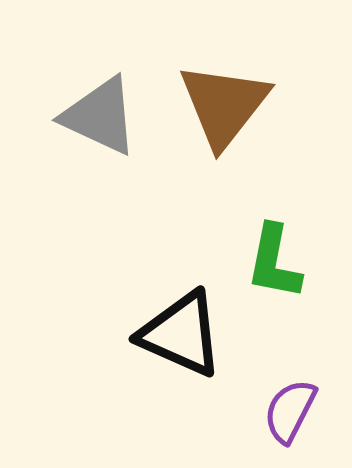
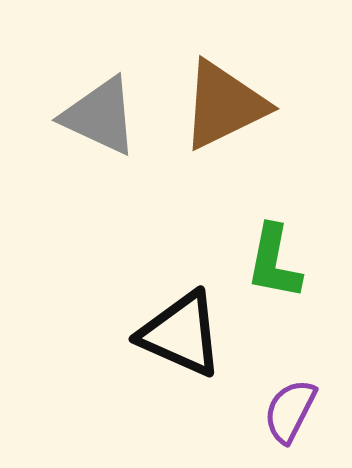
brown triangle: rotated 26 degrees clockwise
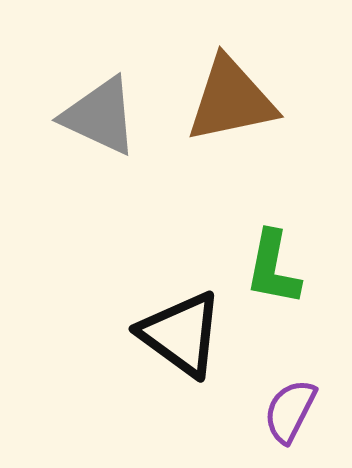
brown triangle: moved 7 px right, 5 px up; rotated 14 degrees clockwise
green L-shape: moved 1 px left, 6 px down
black triangle: rotated 12 degrees clockwise
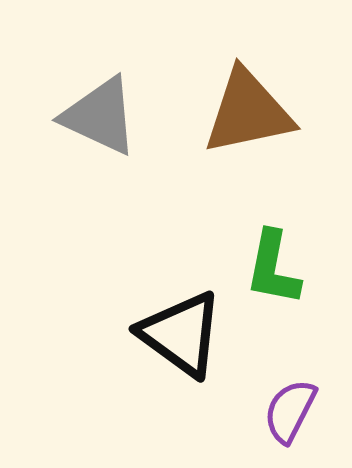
brown triangle: moved 17 px right, 12 px down
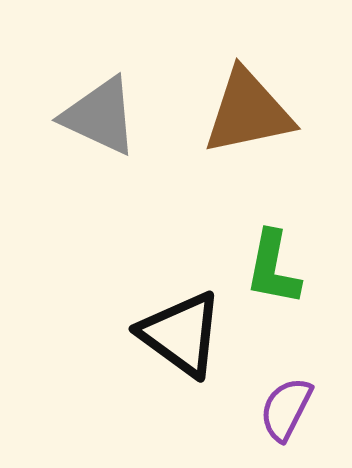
purple semicircle: moved 4 px left, 2 px up
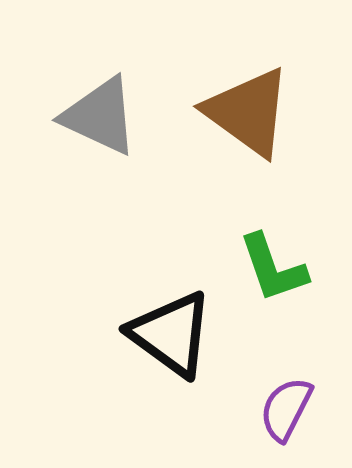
brown triangle: rotated 48 degrees clockwise
green L-shape: rotated 30 degrees counterclockwise
black triangle: moved 10 px left
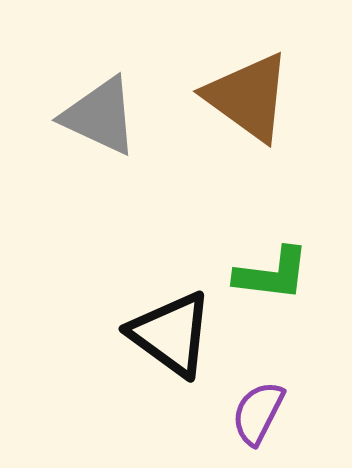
brown triangle: moved 15 px up
green L-shape: moved 1 px left, 6 px down; rotated 64 degrees counterclockwise
purple semicircle: moved 28 px left, 4 px down
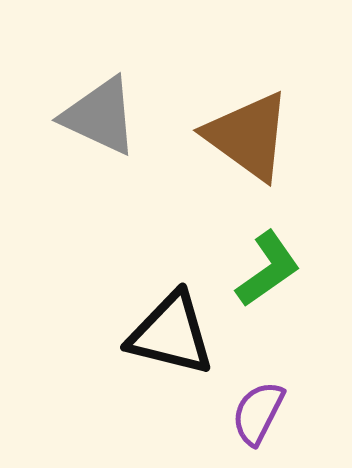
brown triangle: moved 39 px down
green L-shape: moved 4 px left, 5 px up; rotated 42 degrees counterclockwise
black triangle: rotated 22 degrees counterclockwise
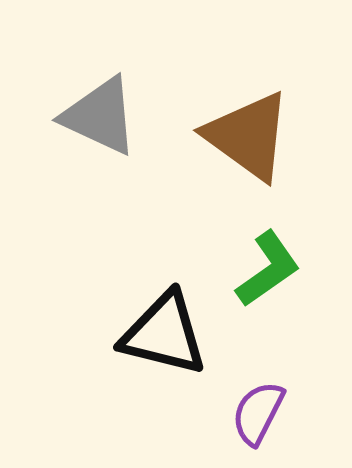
black triangle: moved 7 px left
